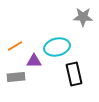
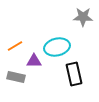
gray rectangle: rotated 18 degrees clockwise
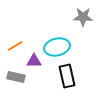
black rectangle: moved 7 px left, 2 px down
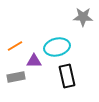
gray rectangle: rotated 24 degrees counterclockwise
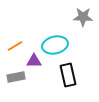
cyan ellipse: moved 2 px left, 2 px up
black rectangle: moved 1 px right, 1 px up
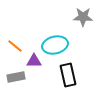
orange line: rotated 70 degrees clockwise
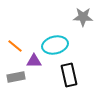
black rectangle: moved 1 px right
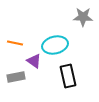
orange line: moved 3 px up; rotated 28 degrees counterclockwise
purple triangle: rotated 35 degrees clockwise
black rectangle: moved 1 px left, 1 px down
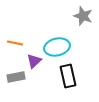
gray star: moved 1 px up; rotated 18 degrees clockwise
cyan ellipse: moved 2 px right, 2 px down
purple triangle: rotated 42 degrees clockwise
